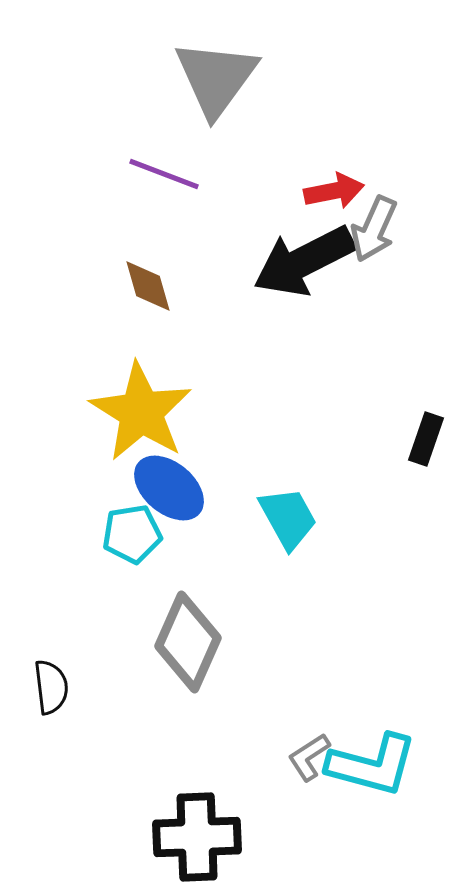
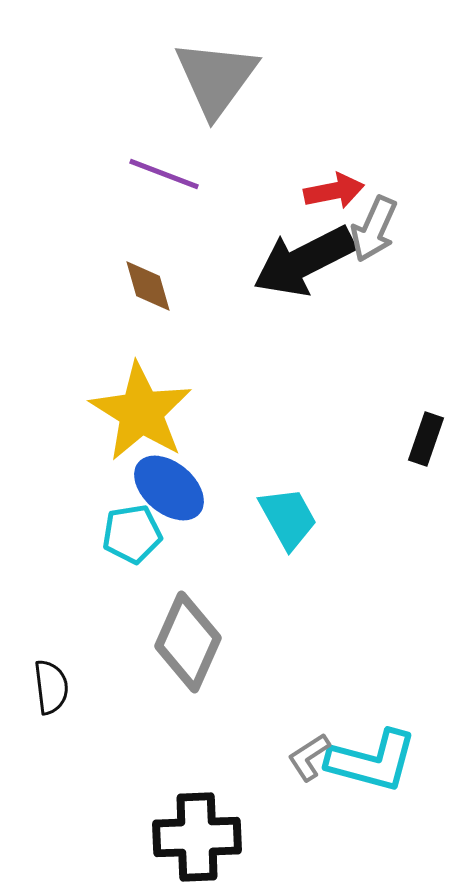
cyan L-shape: moved 4 px up
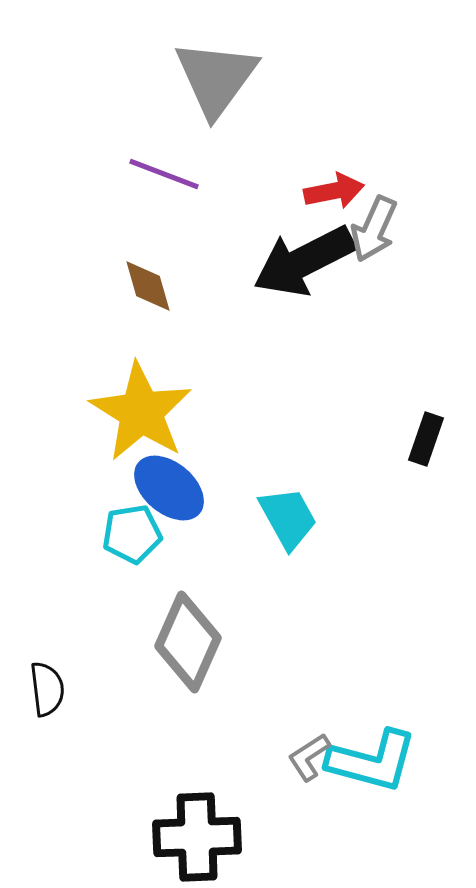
black semicircle: moved 4 px left, 2 px down
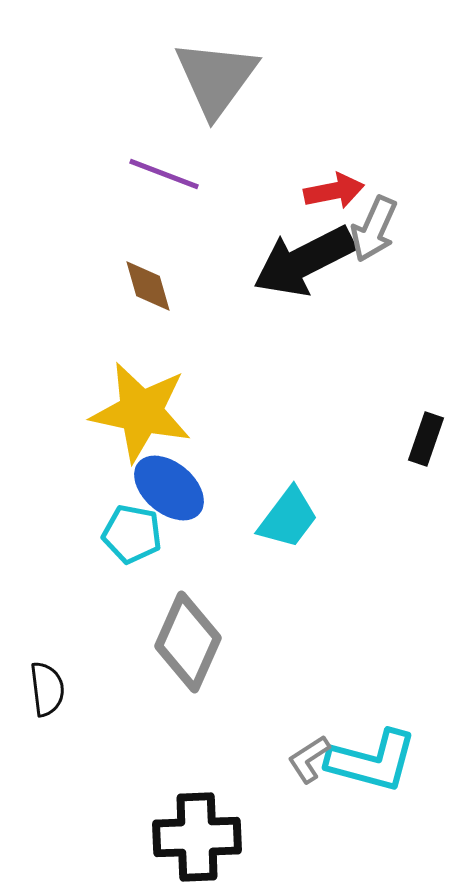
yellow star: rotated 20 degrees counterclockwise
cyan trapezoid: rotated 66 degrees clockwise
cyan pentagon: rotated 20 degrees clockwise
gray L-shape: moved 2 px down
